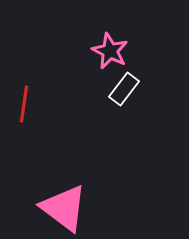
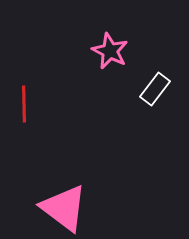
white rectangle: moved 31 px right
red line: rotated 9 degrees counterclockwise
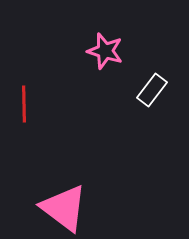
pink star: moved 5 px left; rotated 9 degrees counterclockwise
white rectangle: moved 3 px left, 1 px down
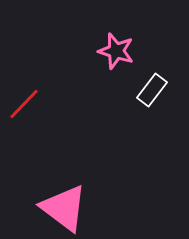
pink star: moved 11 px right
red line: rotated 45 degrees clockwise
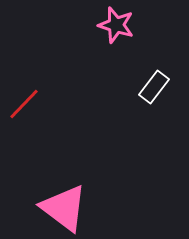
pink star: moved 26 px up
white rectangle: moved 2 px right, 3 px up
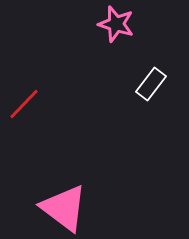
pink star: moved 1 px up
white rectangle: moved 3 px left, 3 px up
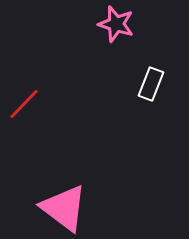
white rectangle: rotated 16 degrees counterclockwise
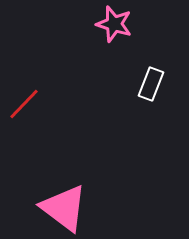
pink star: moved 2 px left
